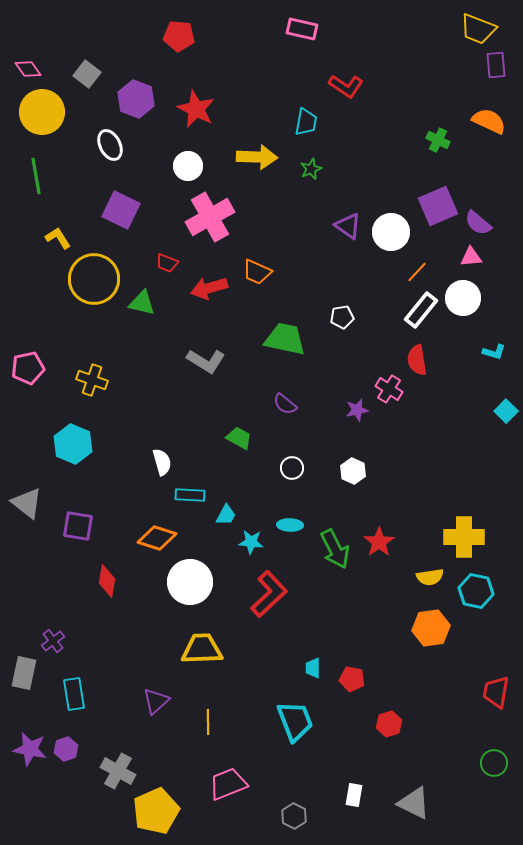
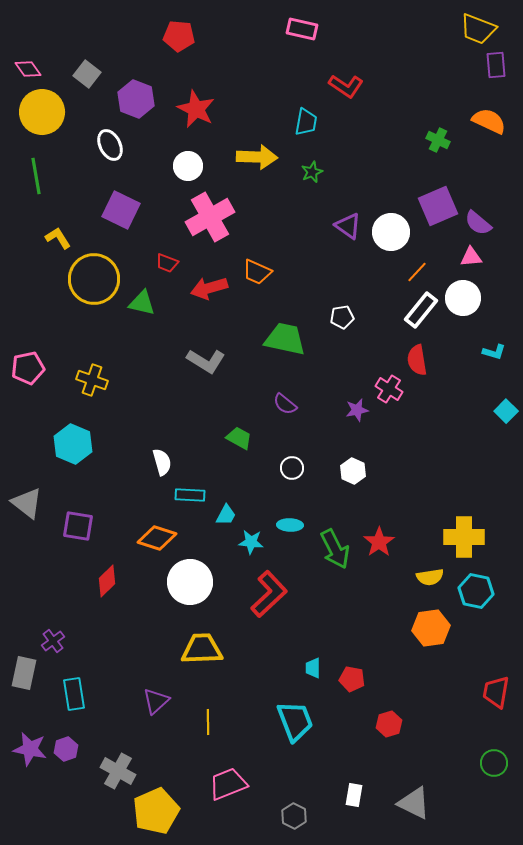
green star at (311, 169): moved 1 px right, 3 px down
red diamond at (107, 581): rotated 36 degrees clockwise
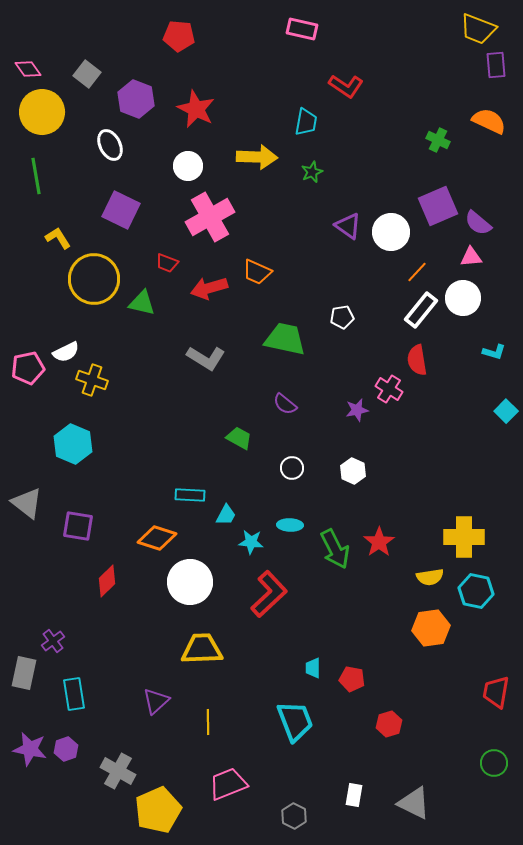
gray L-shape at (206, 361): moved 3 px up
white semicircle at (162, 462): moved 96 px left, 110 px up; rotated 80 degrees clockwise
yellow pentagon at (156, 811): moved 2 px right, 1 px up
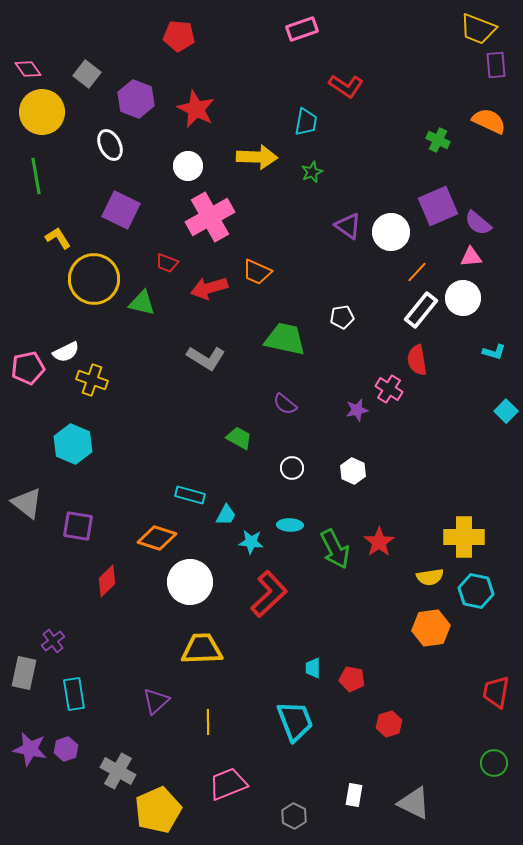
pink rectangle at (302, 29): rotated 32 degrees counterclockwise
cyan rectangle at (190, 495): rotated 12 degrees clockwise
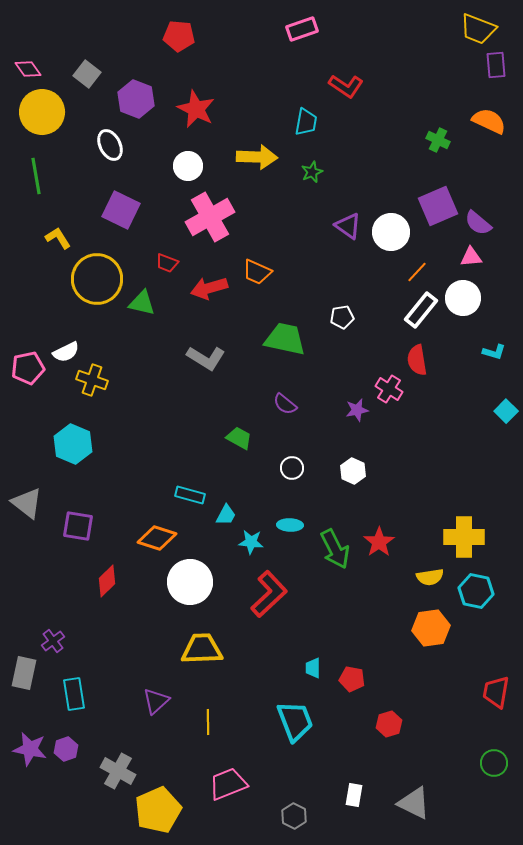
yellow circle at (94, 279): moved 3 px right
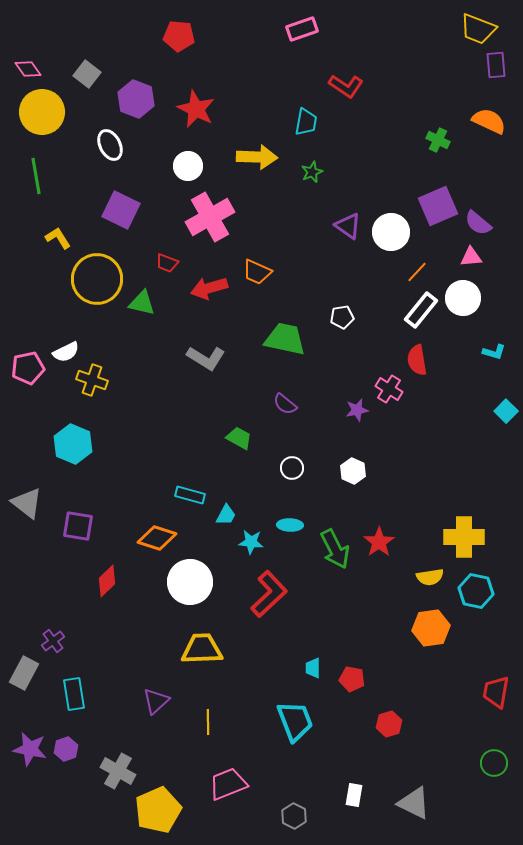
gray rectangle at (24, 673): rotated 16 degrees clockwise
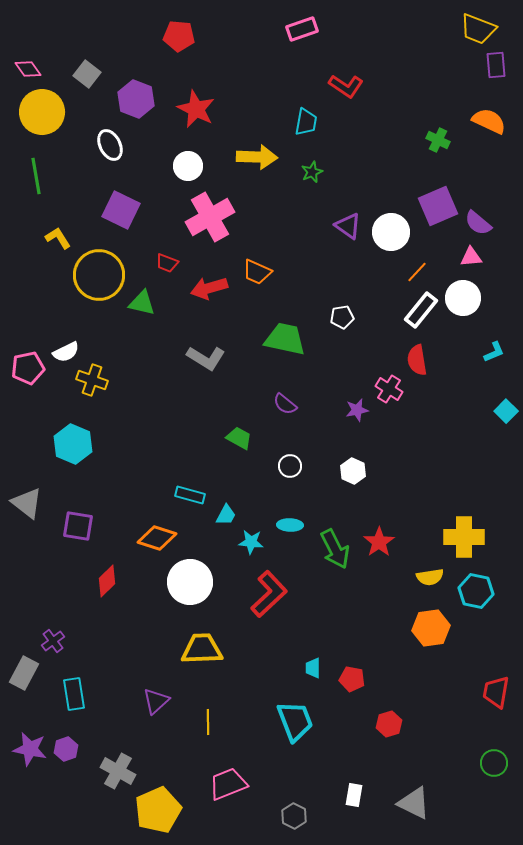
yellow circle at (97, 279): moved 2 px right, 4 px up
cyan L-shape at (494, 352): rotated 40 degrees counterclockwise
white circle at (292, 468): moved 2 px left, 2 px up
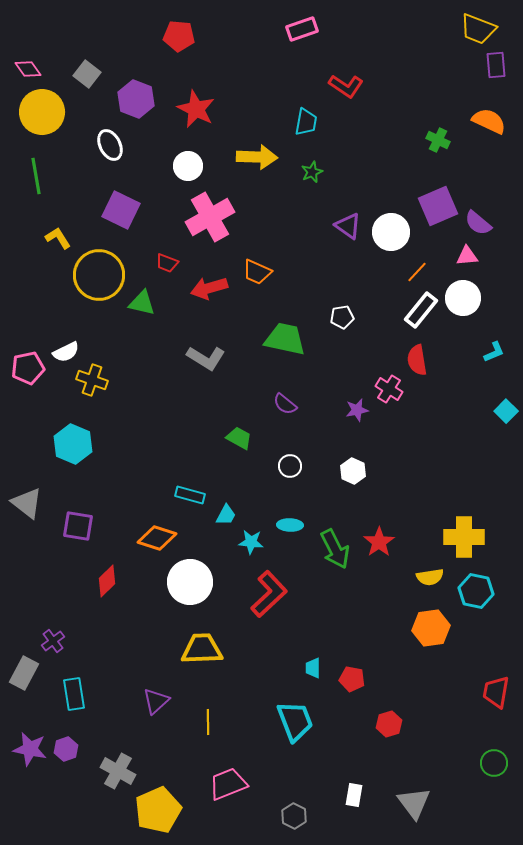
pink triangle at (471, 257): moved 4 px left, 1 px up
gray triangle at (414, 803): rotated 27 degrees clockwise
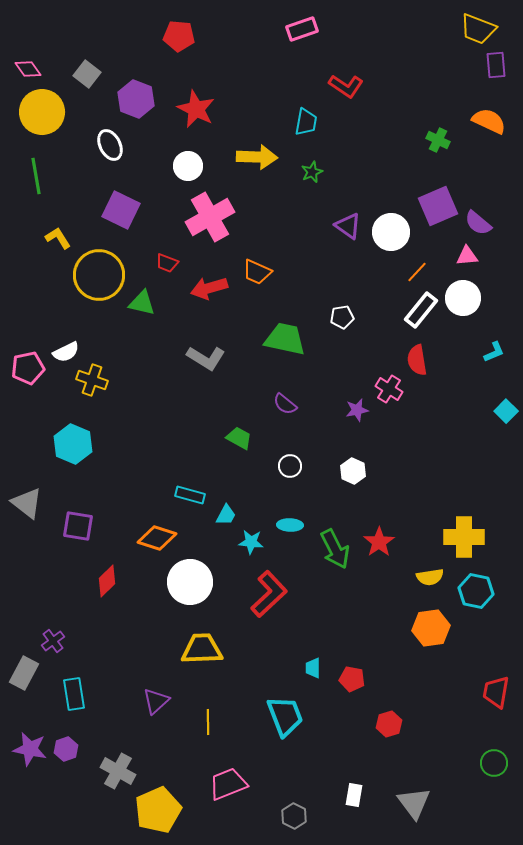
cyan trapezoid at (295, 721): moved 10 px left, 5 px up
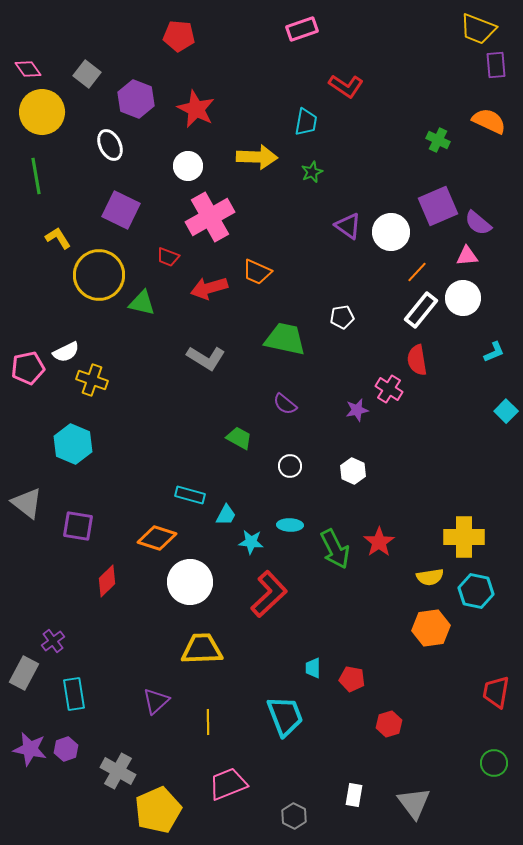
red trapezoid at (167, 263): moved 1 px right, 6 px up
